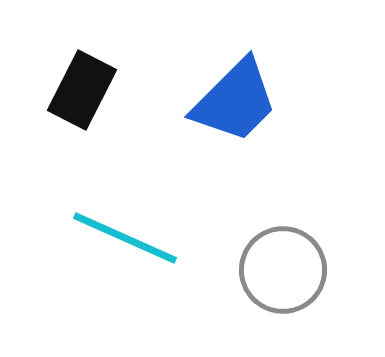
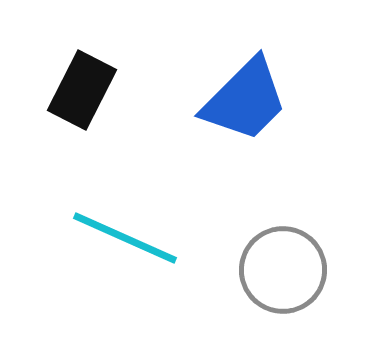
blue trapezoid: moved 10 px right, 1 px up
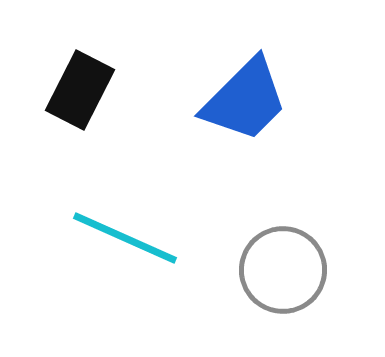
black rectangle: moved 2 px left
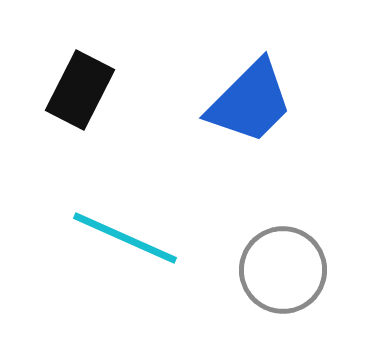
blue trapezoid: moved 5 px right, 2 px down
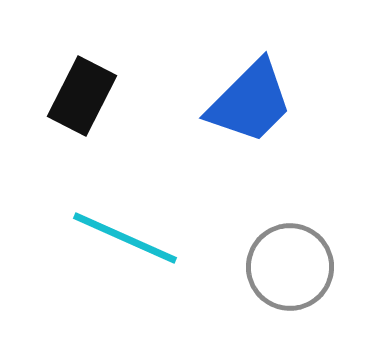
black rectangle: moved 2 px right, 6 px down
gray circle: moved 7 px right, 3 px up
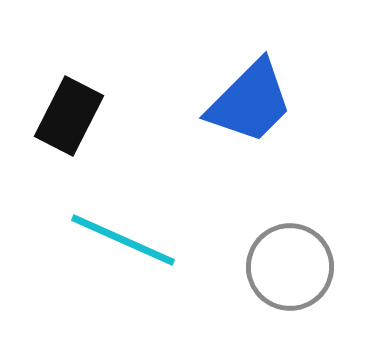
black rectangle: moved 13 px left, 20 px down
cyan line: moved 2 px left, 2 px down
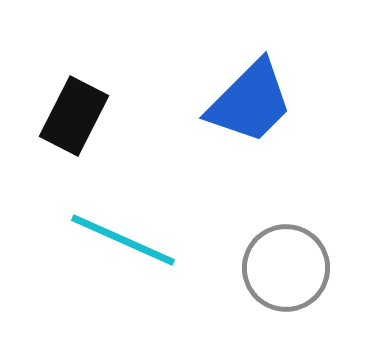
black rectangle: moved 5 px right
gray circle: moved 4 px left, 1 px down
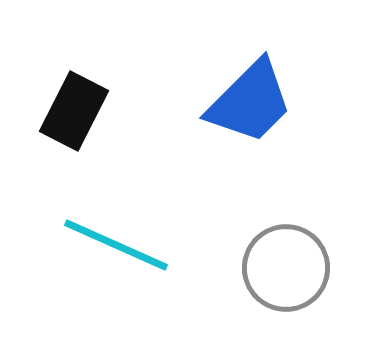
black rectangle: moved 5 px up
cyan line: moved 7 px left, 5 px down
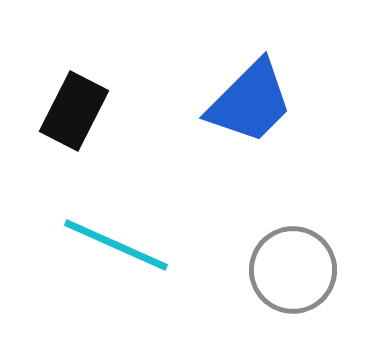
gray circle: moved 7 px right, 2 px down
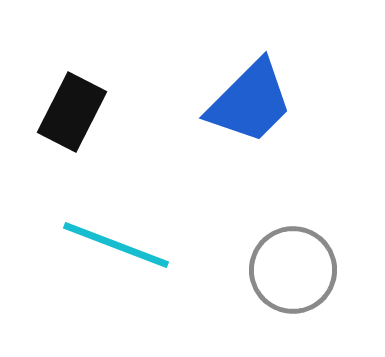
black rectangle: moved 2 px left, 1 px down
cyan line: rotated 3 degrees counterclockwise
